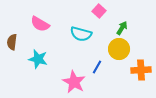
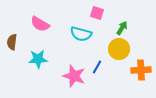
pink square: moved 2 px left, 2 px down; rotated 24 degrees counterclockwise
cyan star: rotated 18 degrees counterclockwise
pink star: moved 6 px up; rotated 10 degrees counterclockwise
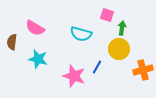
pink square: moved 10 px right, 2 px down
pink semicircle: moved 5 px left, 4 px down
green arrow: rotated 24 degrees counterclockwise
cyan star: rotated 18 degrees clockwise
orange cross: moved 2 px right; rotated 12 degrees counterclockwise
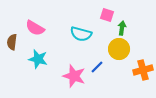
blue line: rotated 16 degrees clockwise
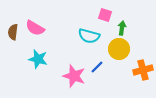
pink square: moved 2 px left
cyan semicircle: moved 8 px right, 2 px down
brown semicircle: moved 1 px right, 10 px up
